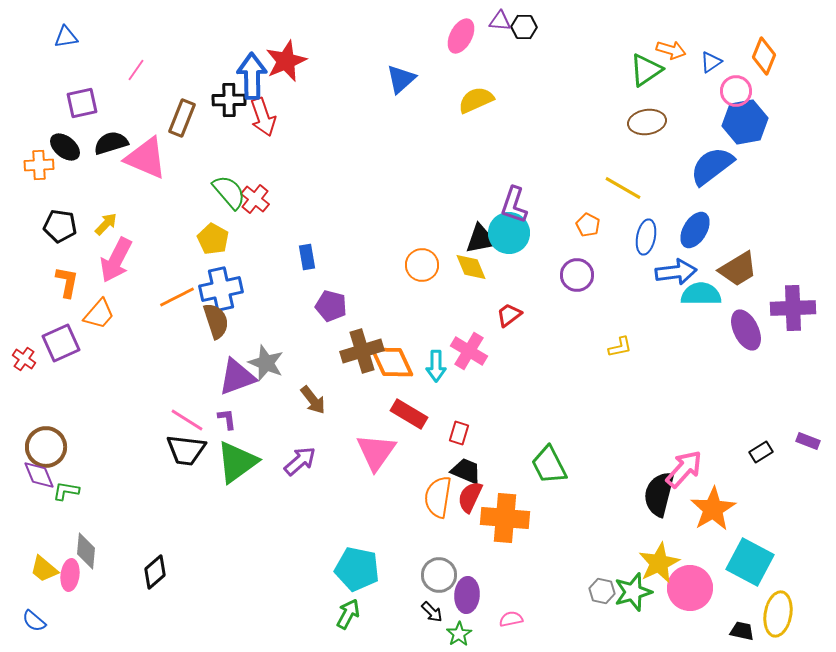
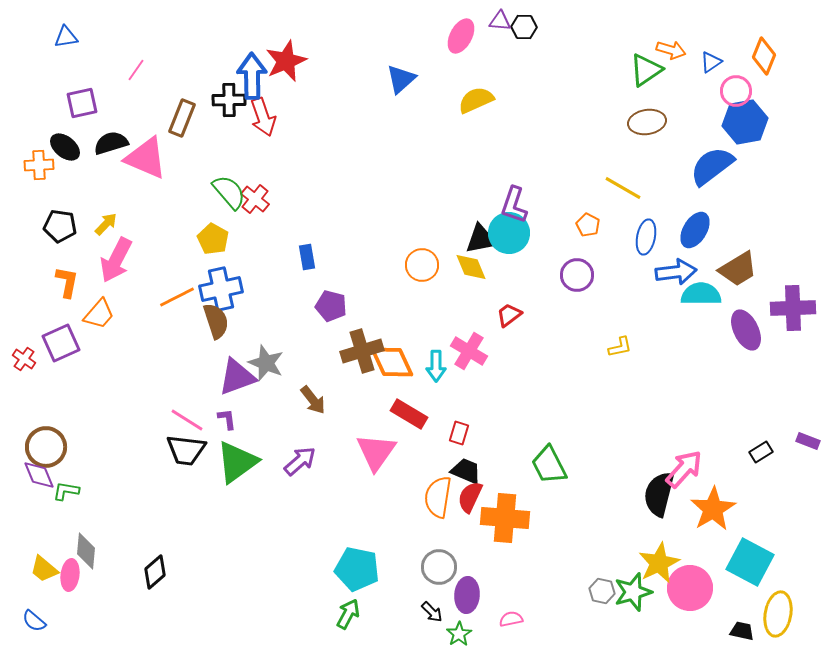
gray circle at (439, 575): moved 8 px up
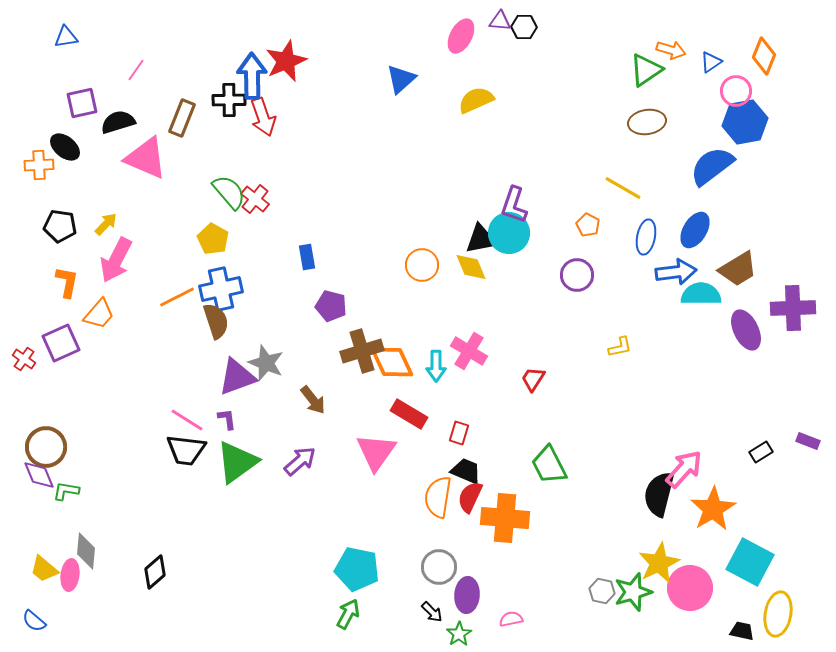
black semicircle at (111, 143): moved 7 px right, 21 px up
red trapezoid at (509, 315): moved 24 px right, 64 px down; rotated 20 degrees counterclockwise
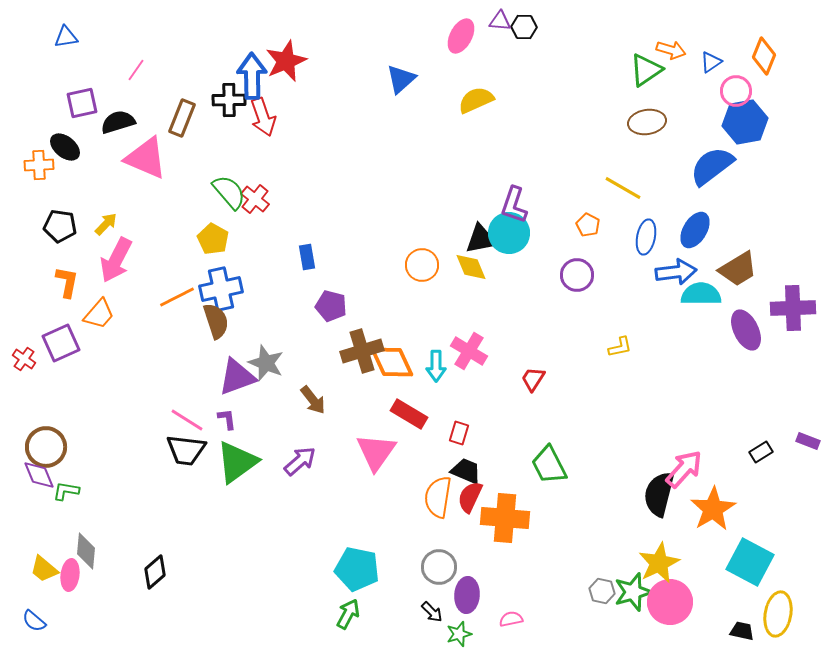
pink circle at (690, 588): moved 20 px left, 14 px down
green star at (459, 634): rotated 15 degrees clockwise
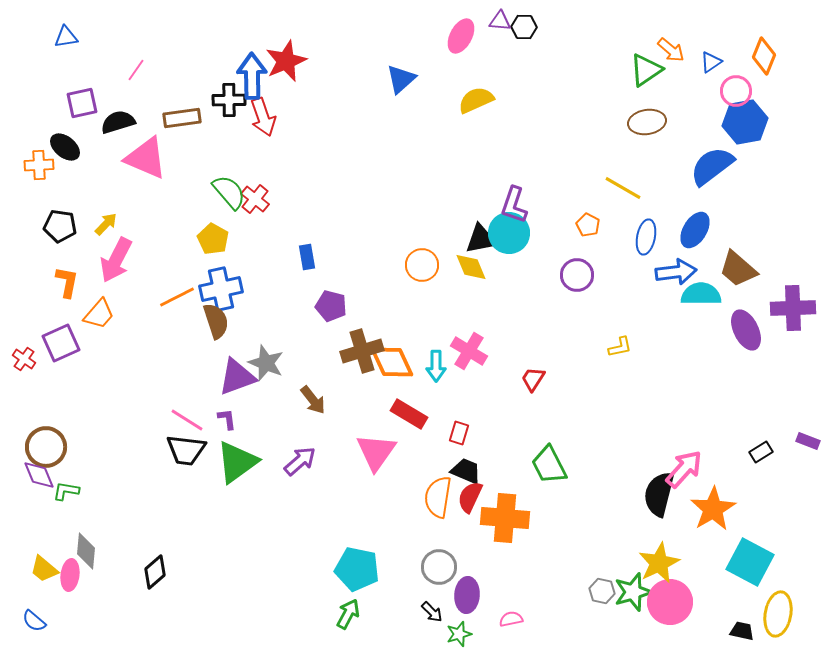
orange arrow at (671, 50): rotated 24 degrees clockwise
brown rectangle at (182, 118): rotated 60 degrees clockwise
brown trapezoid at (738, 269): rotated 72 degrees clockwise
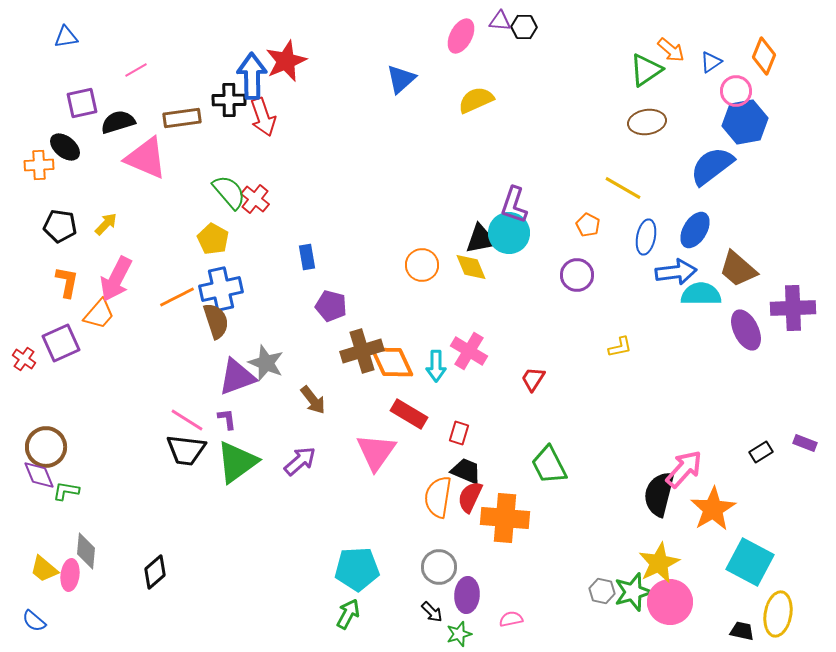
pink line at (136, 70): rotated 25 degrees clockwise
pink arrow at (116, 260): moved 19 px down
purple rectangle at (808, 441): moved 3 px left, 2 px down
cyan pentagon at (357, 569): rotated 15 degrees counterclockwise
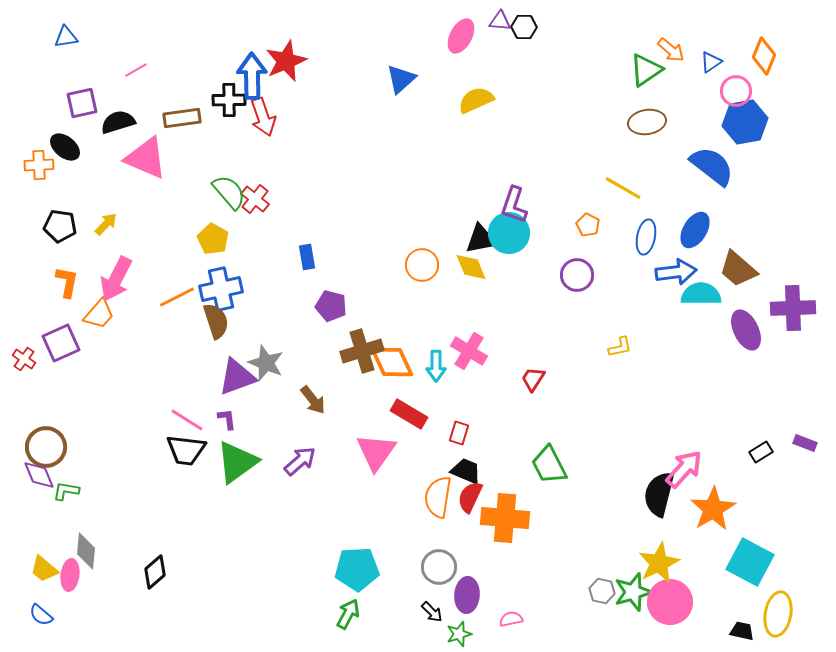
blue semicircle at (712, 166): rotated 75 degrees clockwise
blue semicircle at (34, 621): moved 7 px right, 6 px up
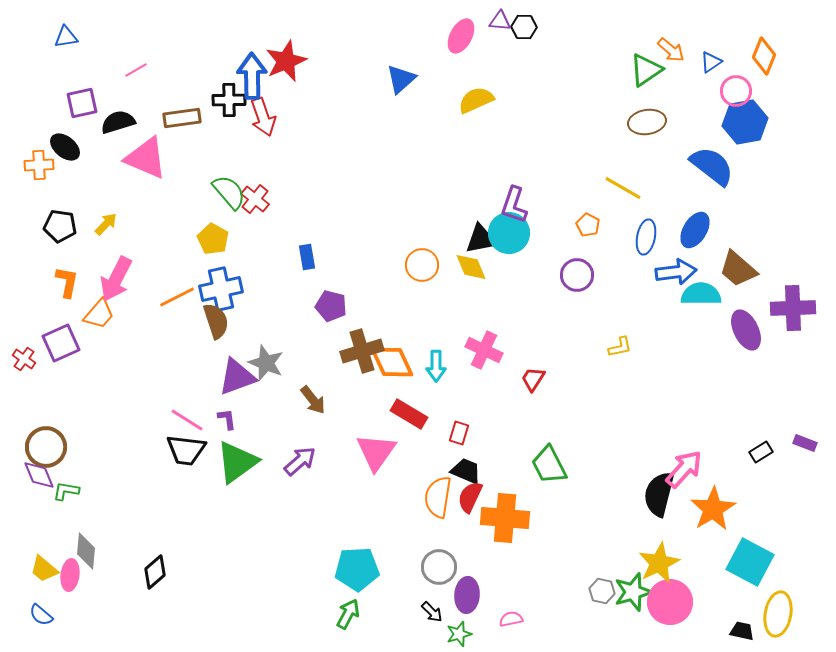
pink cross at (469, 351): moved 15 px right, 1 px up; rotated 6 degrees counterclockwise
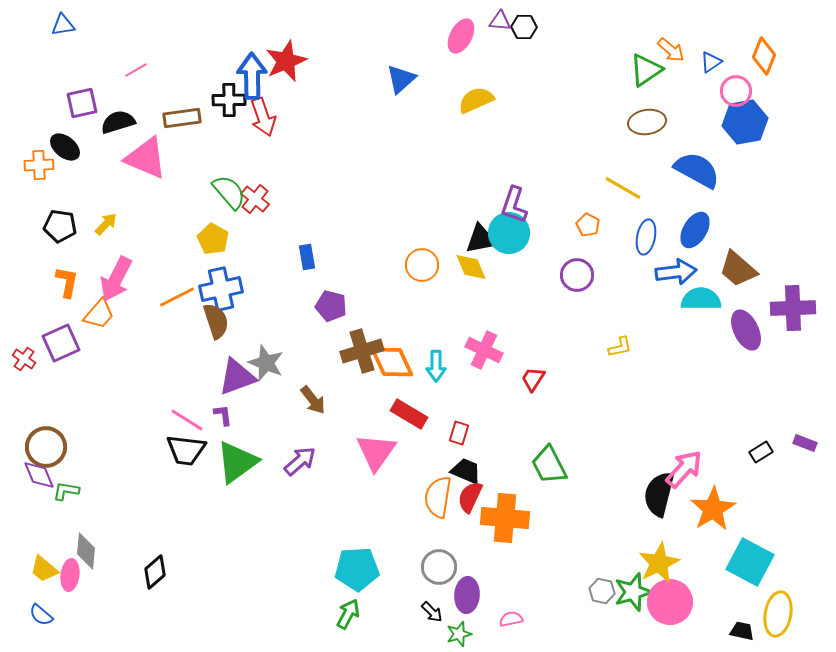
blue triangle at (66, 37): moved 3 px left, 12 px up
blue semicircle at (712, 166): moved 15 px left, 4 px down; rotated 9 degrees counterclockwise
cyan semicircle at (701, 294): moved 5 px down
purple L-shape at (227, 419): moved 4 px left, 4 px up
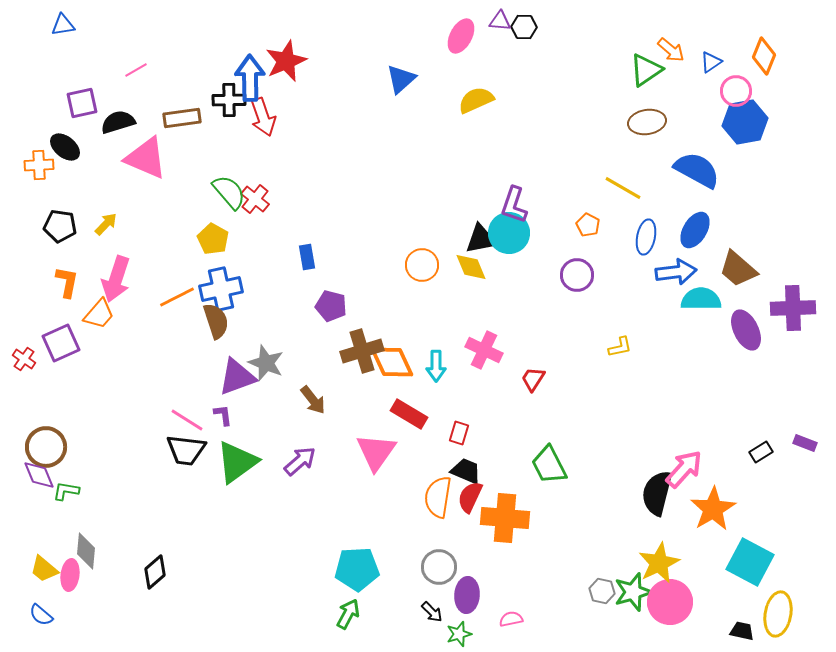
blue arrow at (252, 76): moved 2 px left, 2 px down
pink arrow at (116, 279): rotated 9 degrees counterclockwise
black semicircle at (659, 494): moved 2 px left, 1 px up
